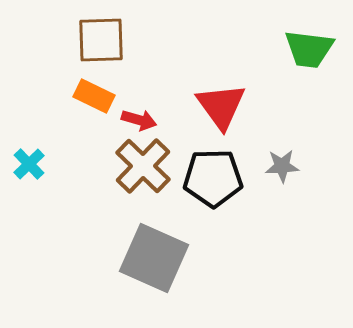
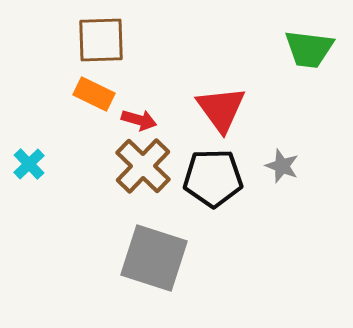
orange rectangle: moved 2 px up
red triangle: moved 3 px down
gray star: rotated 24 degrees clockwise
gray square: rotated 6 degrees counterclockwise
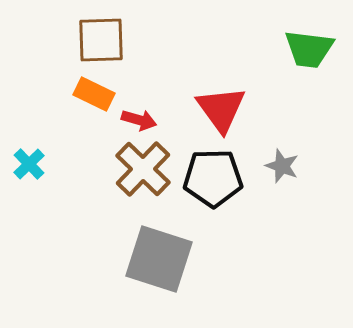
brown cross: moved 3 px down
gray square: moved 5 px right, 1 px down
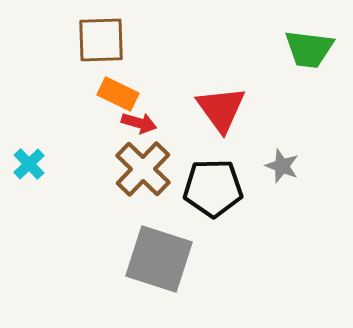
orange rectangle: moved 24 px right
red arrow: moved 3 px down
black pentagon: moved 10 px down
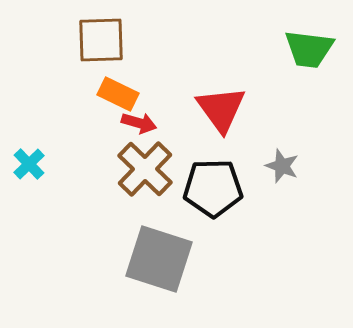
brown cross: moved 2 px right
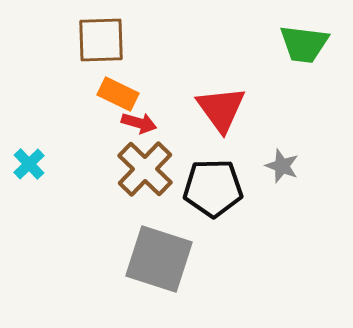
green trapezoid: moved 5 px left, 5 px up
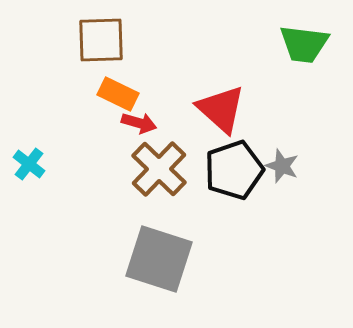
red triangle: rotated 12 degrees counterclockwise
cyan cross: rotated 8 degrees counterclockwise
brown cross: moved 14 px right
black pentagon: moved 21 px right, 18 px up; rotated 18 degrees counterclockwise
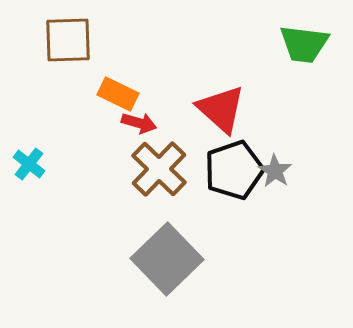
brown square: moved 33 px left
gray star: moved 7 px left, 5 px down; rotated 12 degrees clockwise
gray square: moved 8 px right; rotated 28 degrees clockwise
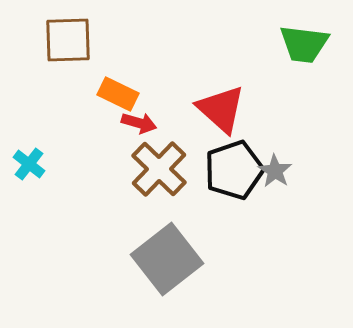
gray square: rotated 6 degrees clockwise
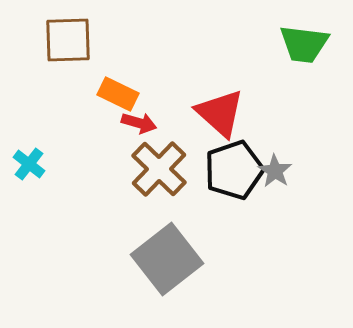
red triangle: moved 1 px left, 4 px down
